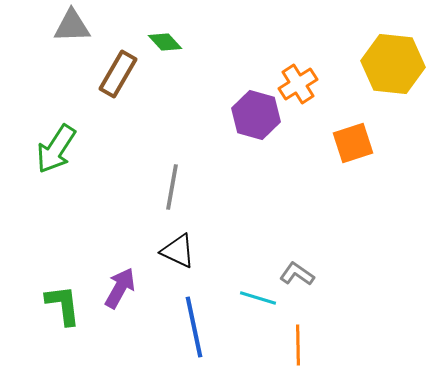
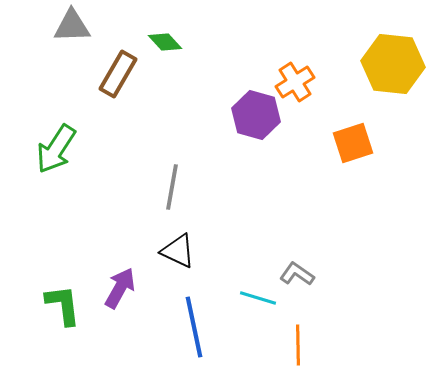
orange cross: moved 3 px left, 2 px up
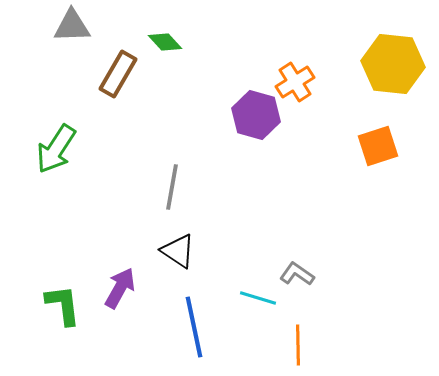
orange square: moved 25 px right, 3 px down
black triangle: rotated 9 degrees clockwise
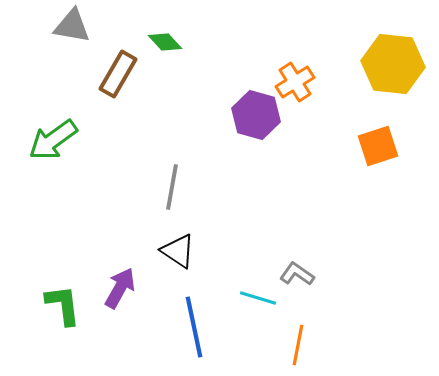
gray triangle: rotated 12 degrees clockwise
green arrow: moved 3 px left, 9 px up; rotated 21 degrees clockwise
orange line: rotated 12 degrees clockwise
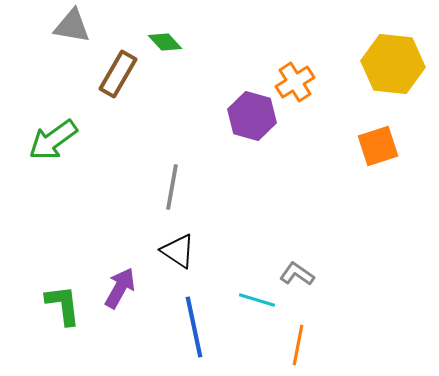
purple hexagon: moved 4 px left, 1 px down
cyan line: moved 1 px left, 2 px down
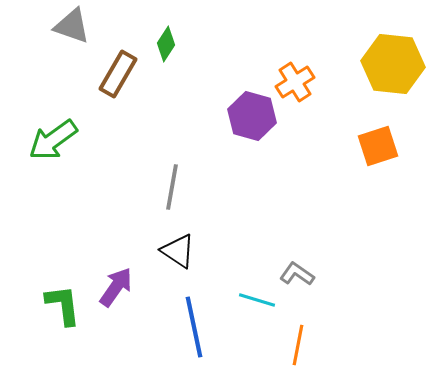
gray triangle: rotated 9 degrees clockwise
green diamond: moved 1 px right, 2 px down; rotated 76 degrees clockwise
purple arrow: moved 4 px left, 1 px up; rotated 6 degrees clockwise
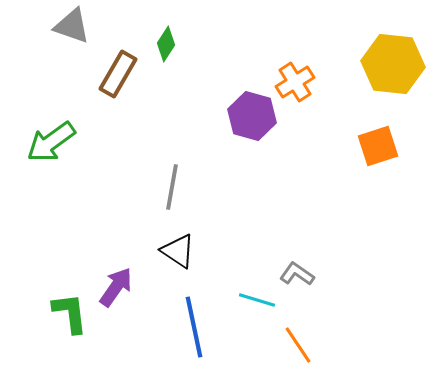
green arrow: moved 2 px left, 2 px down
green L-shape: moved 7 px right, 8 px down
orange line: rotated 45 degrees counterclockwise
